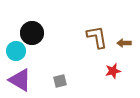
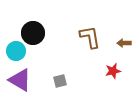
black circle: moved 1 px right
brown L-shape: moved 7 px left
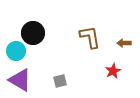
red star: rotated 14 degrees counterclockwise
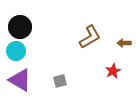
black circle: moved 13 px left, 6 px up
brown L-shape: rotated 70 degrees clockwise
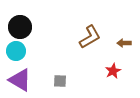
gray square: rotated 16 degrees clockwise
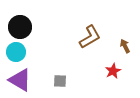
brown arrow: moved 1 px right, 3 px down; rotated 64 degrees clockwise
cyan circle: moved 1 px down
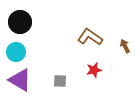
black circle: moved 5 px up
brown L-shape: rotated 115 degrees counterclockwise
red star: moved 19 px left, 1 px up; rotated 14 degrees clockwise
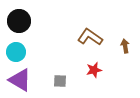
black circle: moved 1 px left, 1 px up
brown arrow: rotated 16 degrees clockwise
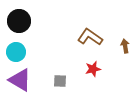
red star: moved 1 px left, 1 px up
